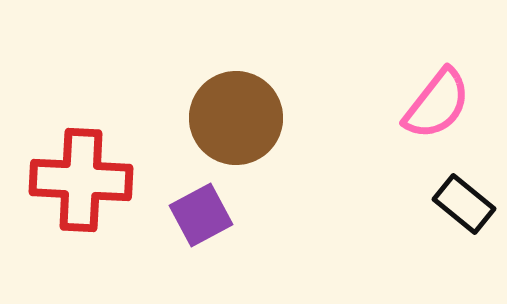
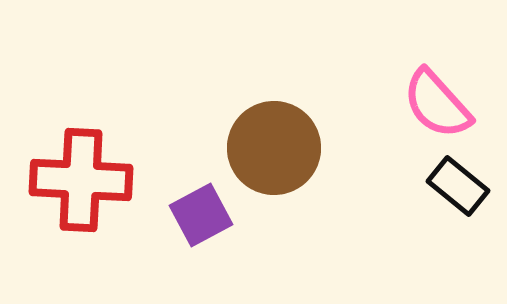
pink semicircle: rotated 100 degrees clockwise
brown circle: moved 38 px right, 30 px down
black rectangle: moved 6 px left, 18 px up
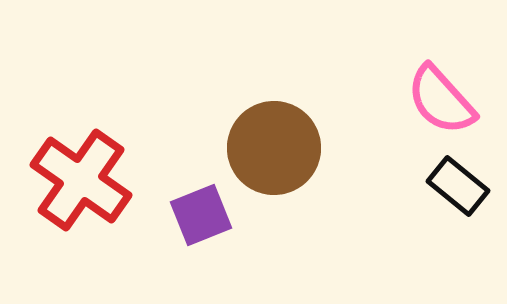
pink semicircle: moved 4 px right, 4 px up
red cross: rotated 32 degrees clockwise
purple square: rotated 6 degrees clockwise
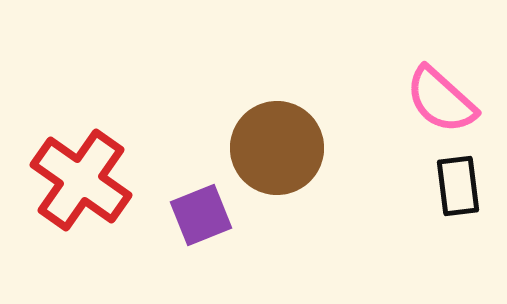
pink semicircle: rotated 6 degrees counterclockwise
brown circle: moved 3 px right
black rectangle: rotated 44 degrees clockwise
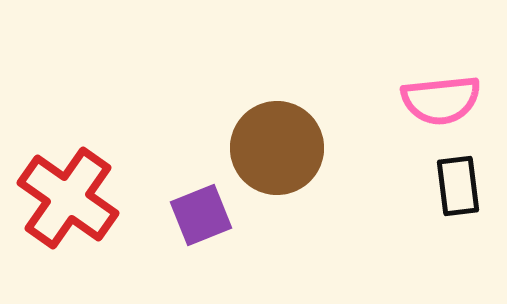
pink semicircle: rotated 48 degrees counterclockwise
red cross: moved 13 px left, 18 px down
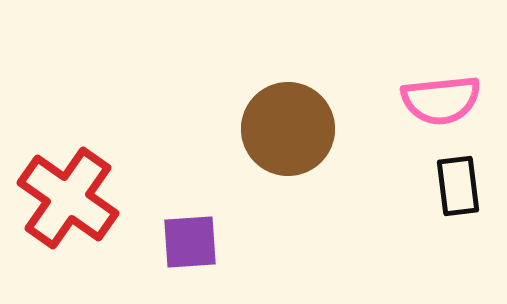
brown circle: moved 11 px right, 19 px up
purple square: moved 11 px left, 27 px down; rotated 18 degrees clockwise
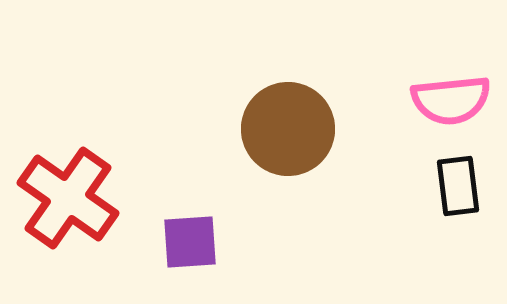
pink semicircle: moved 10 px right
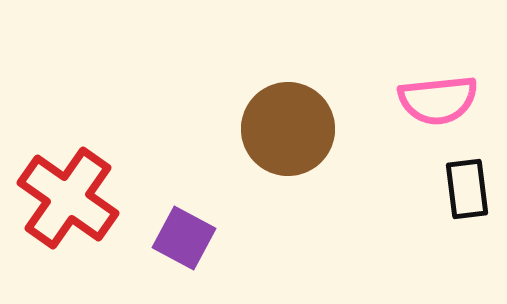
pink semicircle: moved 13 px left
black rectangle: moved 9 px right, 3 px down
purple square: moved 6 px left, 4 px up; rotated 32 degrees clockwise
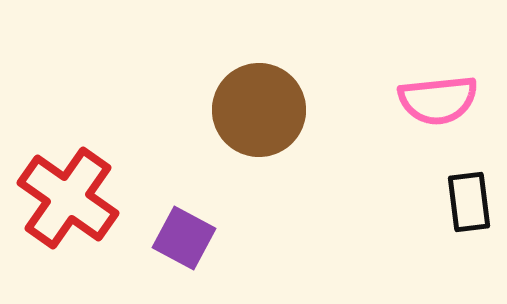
brown circle: moved 29 px left, 19 px up
black rectangle: moved 2 px right, 13 px down
